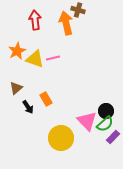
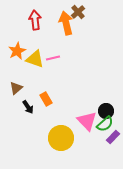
brown cross: moved 2 px down; rotated 32 degrees clockwise
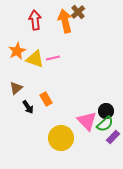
orange arrow: moved 1 px left, 2 px up
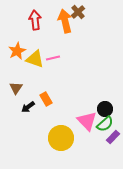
brown triangle: rotated 16 degrees counterclockwise
black arrow: rotated 88 degrees clockwise
black circle: moved 1 px left, 2 px up
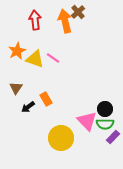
pink line: rotated 48 degrees clockwise
green semicircle: rotated 42 degrees clockwise
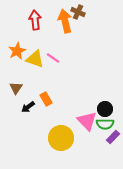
brown cross: rotated 24 degrees counterclockwise
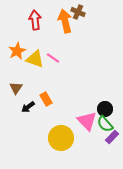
green semicircle: rotated 48 degrees clockwise
purple rectangle: moved 1 px left
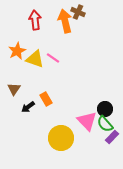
brown triangle: moved 2 px left, 1 px down
